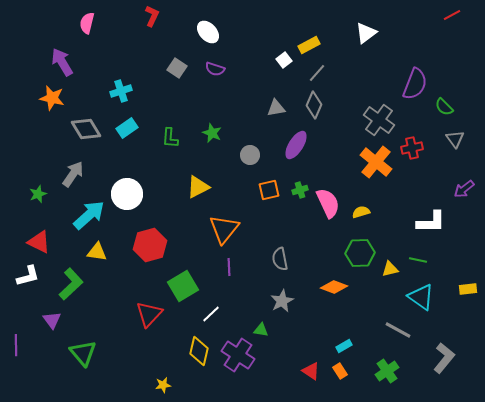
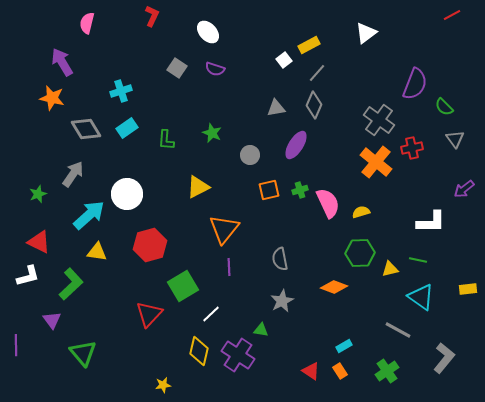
green L-shape at (170, 138): moved 4 px left, 2 px down
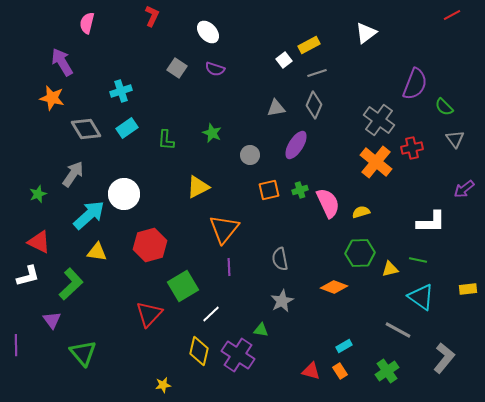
gray line at (317, 73): rotated 30 degrees clockwise
white circle at (127, 194): moved 3 px left
red triangle at (311, 371): rotated 18 degrees counterclockwise
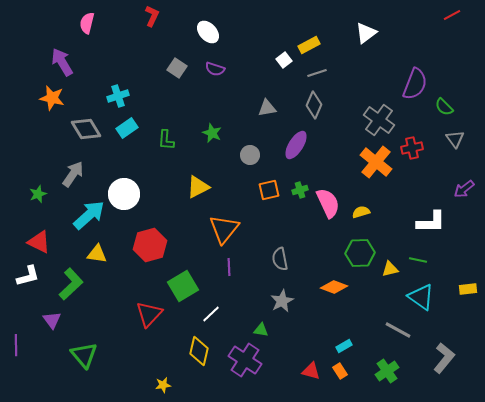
cyan cross at (121, 91): moved 3 px left, 5 px down
gray triangle at (276, 108): moved 9 px left
yellow triangle at (97, 252): moved 2 px down
green triangle at (83, 353): moved 1 px right, 2 px down
purple cross at (238, 355): moved 7 px right, 5 px down
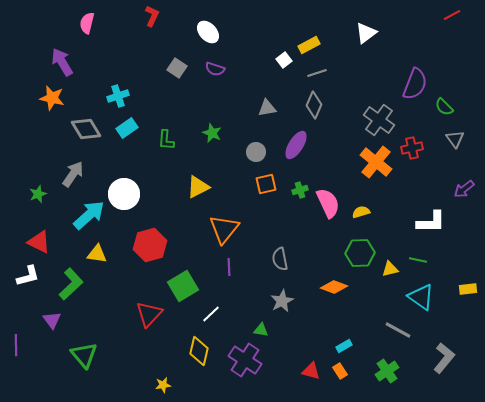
gray circle at (250, 155): moved 6 px right, 3 px up
orange square at (269, 190): moved 3 px left, 6 px up
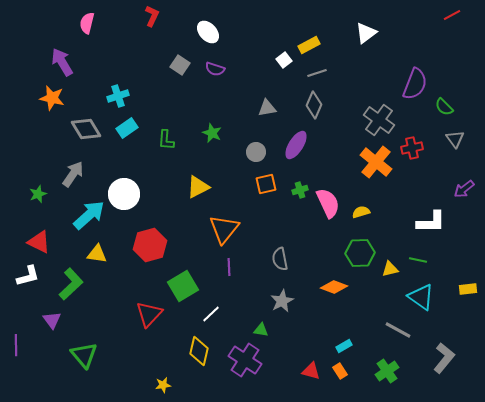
gray square at (177, 68): moved 3 px right, 3 px up
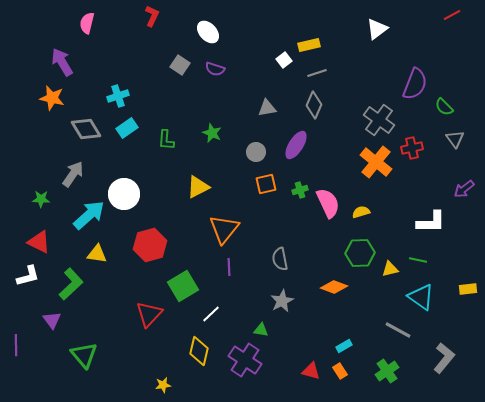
white triangle at (366, 33): moved 11 px right, 4 px up
yellow rectangle at (309, 45): rotated 15 degrees clockwise
green star at (38, 194): moved 3 px right, 5 px down; rotated 24 degrees clockwise
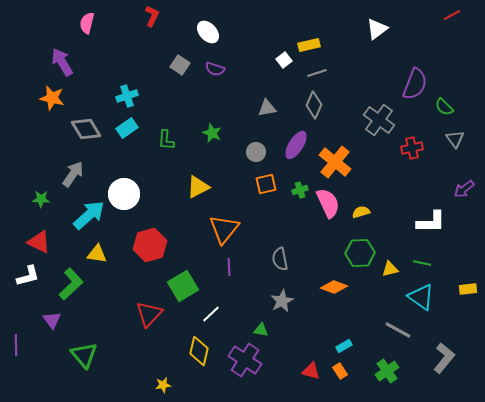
cyan cross at (118, 96): moved 9 px right
orange cross at (376, 162): moved 41 px left
green line at (418, 260): moved 4 px right, 3 px down
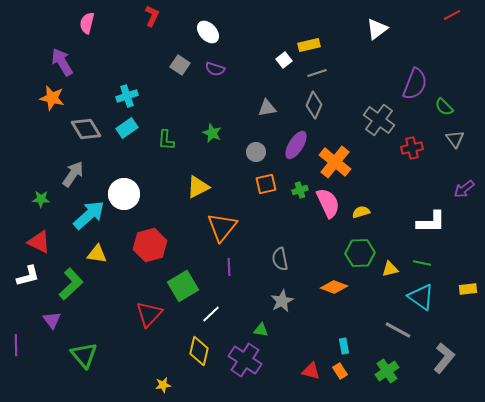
orange triangle at (224, 229): moved 2 px left, 2 px up
cyan rectangle at (344, 346): rotated 70 degrees counterclockwise
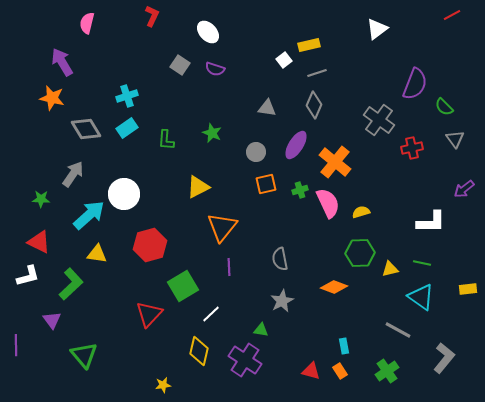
gray triangle at (267, 108): rotated 18 degrees clockwise
